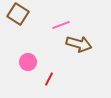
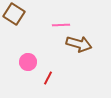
brown square: moved 4 px left
pink line: rotated 18 degrees clockwise
red line: moved 1 px left, 1 px up
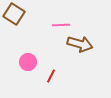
brown arrow: moved 1 px right
red line: moved 3 px right, 2 px up
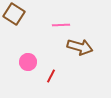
brown arrow: moved 3 px down
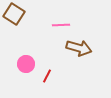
brown arrow: moved 1 px left, 1 px down
pink circle: moved 2 px left, 2 px down
red line: moved 4 px left
